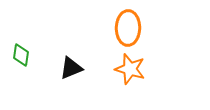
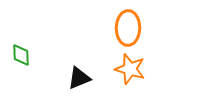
green diamond: rotated 10 degrees counterclockwise
black triangle: moved 8 px right, 10 px down
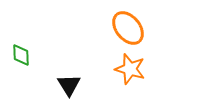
orange ellipse: rotated 40 degrees counterclockwise
black triangle: moved 10 px left, 7 px down; rotated 40 degrees counterclockwise
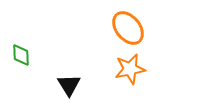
orange star: rotated 28 degrees counterclockwise
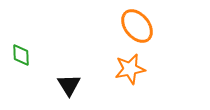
orange ellipse: moved 9 px right, 2 px up
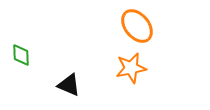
orange star: moved 1 px right, 1 px up
black triangle: rotated 35 degrees counterclockwise
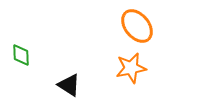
black triangle: rotated 10 degrees clockwise
